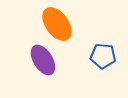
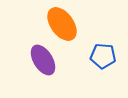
orange ellipse: moved 5 px right
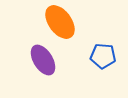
orange ellipse: moved 2 px left, 2 px up
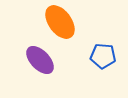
purple ellipse: moved 3 px left; rotated 12 degrees counterclockwise
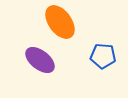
purple ellipse: rotated 8 degrees counterclockwise
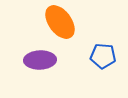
purple ellipse: rotated 40 degrees counterclockwise
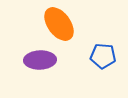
orange ellipse: moved 1 px left, 2 px down
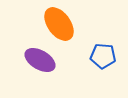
purple ellipse: rotated 32 degrees clockwise
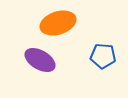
orange ellipse: moved 1 px left, 1 px up; rotated 72 degrees counterclockwise
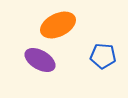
orange ellipse: moved 2 px down; rotated 8 degrees counterclockwise
